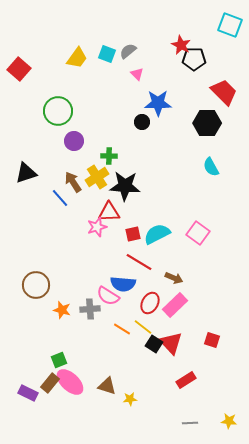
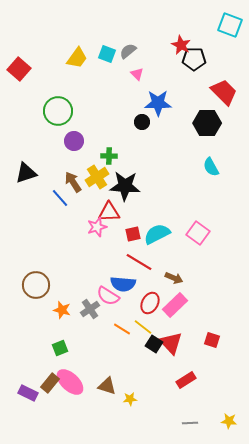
gray cross at (90, 309): rotated 30 degrees counterclockwise
green square at (59, 360): moved 1 px right, 12 px up
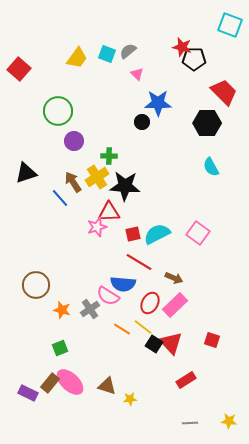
red star at (181, 45): moved 1 px right, 2 px down; rotated 12 degrees counterclockwise
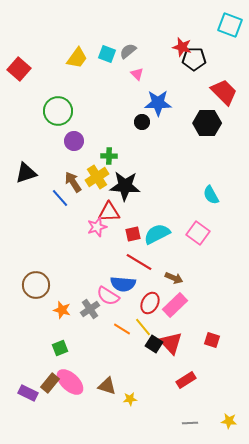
cyan semicircle at (211, 167): moved 28 px down
yellow line at (143, 327): rotated 12 degrees clockwise
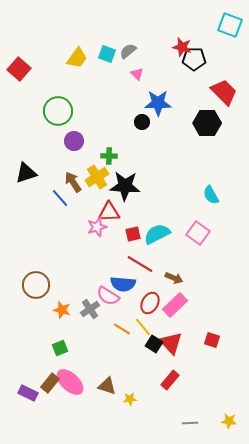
red line at (139, 262): moved 1 px right, 2 px down
red rectangle at (186, 380): moved 16 px left; rotated 18 degrees counterclockwise
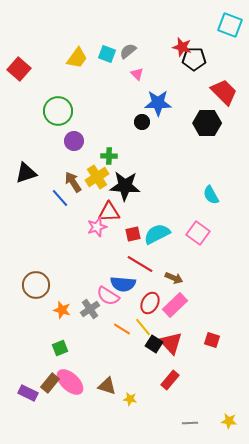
yellow star at (130, 399): rotated 16 degrees clockwise
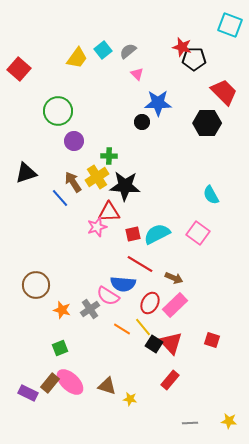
cyan square at (107, 54): moved 4 px left, 4 px up; rotated 30 degrees clockwise
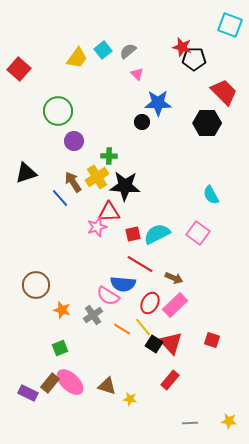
gray cross at (90, 309): moved 3 px right, 6 px down
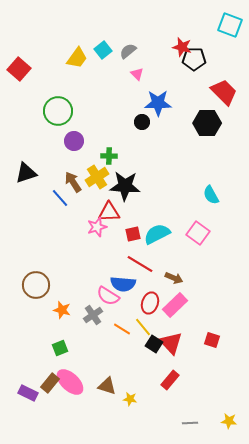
red ellipse at (150, 303): rotated 10 degrees counterclockwise
